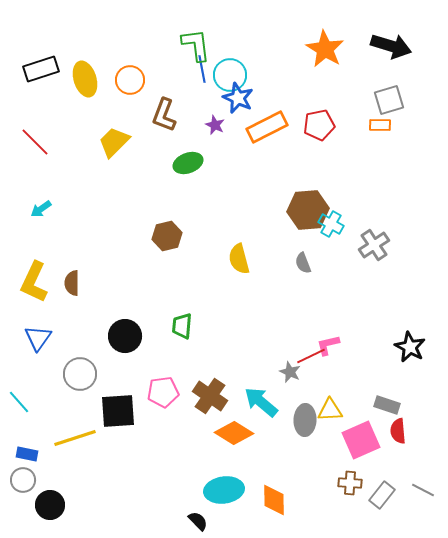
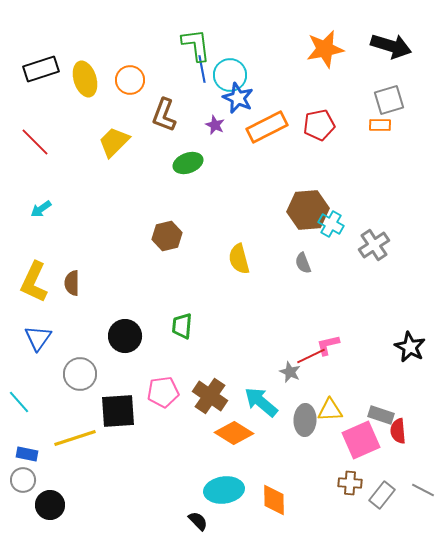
orange star at (325, 49): rotated 30 degrees clockwise
gray rectangle at (387, 405): moved 6 px left, 10 px down
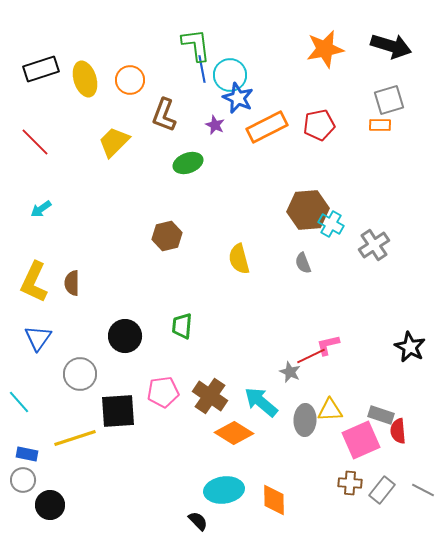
gray rectangle at (382, 495): moved 5 px up
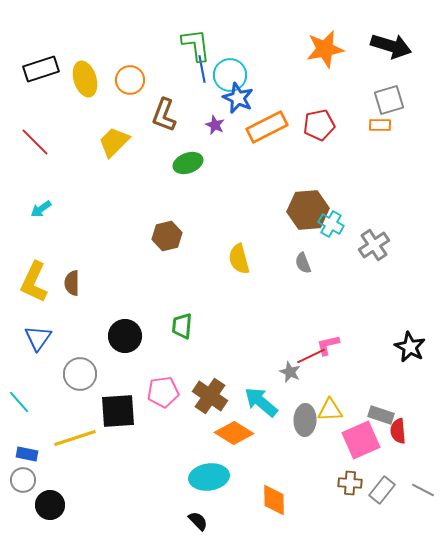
cyan ellipse at (224, 490): moved 15 px left, 13 px up
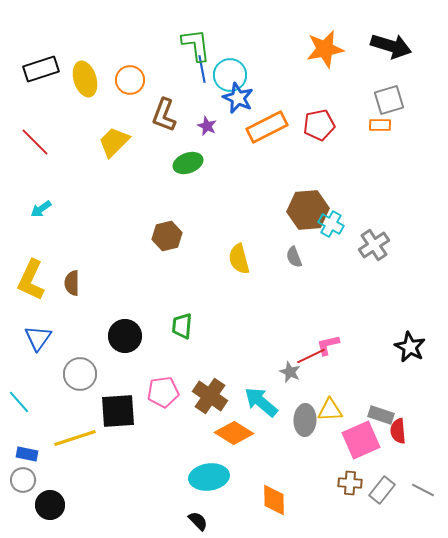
purple star at (215, 125): moved 8 px left, 1 px down
gray semicircle at (303, 263): moved 9 px left, 6 px up
yellow L-shape at (34, 282): moved 3 px left, 2 px up
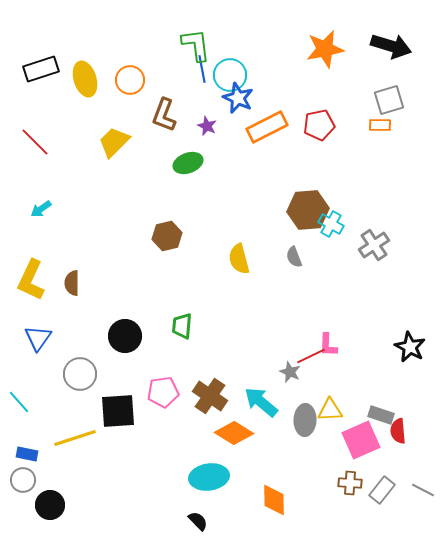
pink L-shape at (328, 345): rotated 75 degrees counterclockwise
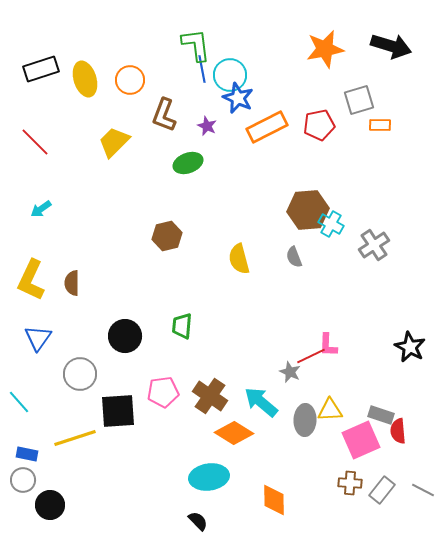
gray square at (389, 100): moved 30 px left
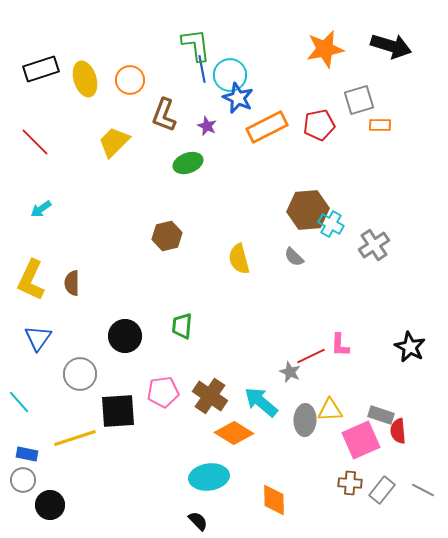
gray semicircle at (294, 257): rotated 25 degrees counterclockwise
pink L-shape at (328, 345): moved 12 px right
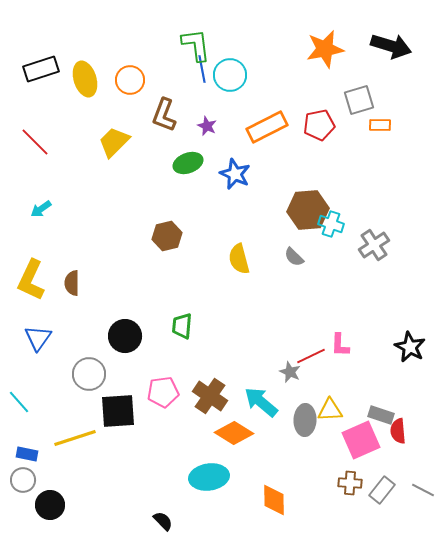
blue star at (238, 98): moved 3 px left, 76 px down
cyan cross at (331, 224): rotated 10 degrees counterclockwise
gray circle at (80, 374): moved 9 px right
black semicircle at (198, 521): moved 35 px left
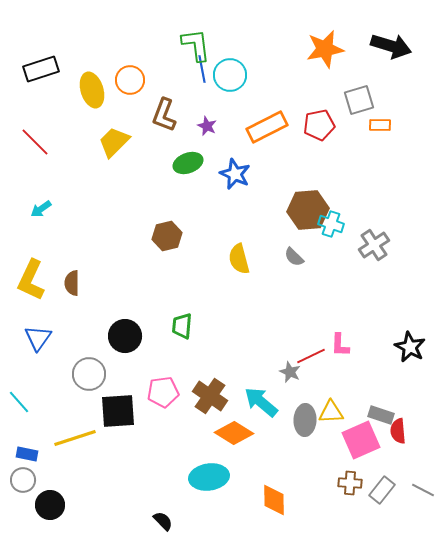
yellow ellipse at (85, 79): moved 7 px right, 11 px down
yellow triangle at (330, 410): moved 1 px right, 2 px down
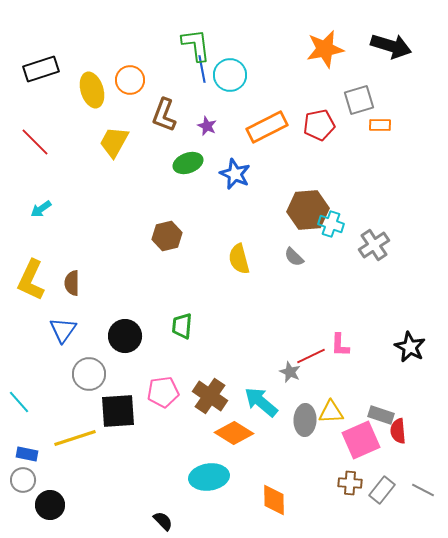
yellow trapezoid at (114, 142): rotated 16 degrees counterclockwise
blue triangle at (38, 338): moved 25 px right, 8 px up
